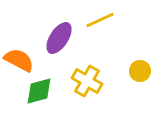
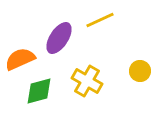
orange semicircle: moved 1 px right, 1 px up; rotated 52 degrees counterclockwise
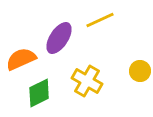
orange semicircle: moved 1 px right
green diamond: moved 2 px down; rotated 12 degrees counterclockwise
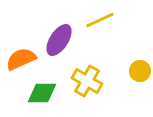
purple ellipse: moved 2 px down
green diamond: moved 3 px right; rotated 28 degrees clockwise
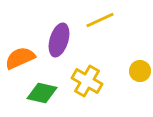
purple ellipse: rotated 16 degrees counterclockwise
orange semicircle: moved 1 px left, 1 px up
green diamond: rotated 12 degrees clockwise
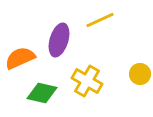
yellow circle: moved 3 px down
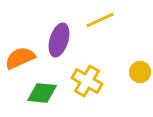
yellow circle: moved 2 px up
green diamond: rotated 8 degrees counterclockwise
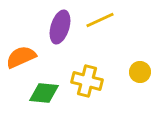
purple ellipse: moved 1 px right, 13 px up
orange semicircle: moved 1 px right, 1 px up
yellow cross: rotated 16 degrees counterclockwise
green diamond: moved 2 px right
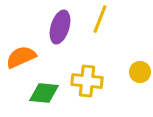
yellow line: moved 1 px up; rotated 44 degrees counterclockwise
yellow cross: rotated 8 degrees counterclockwise
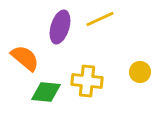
yellow line: rotated 44 degrees clockwise
orange semicircle: moved 4 px right, 1 px down; rotated 64 degrees clockwise
green diamond: moved 2 px right, 1 px up
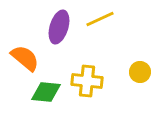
purple ellipse: moved 1 px left
